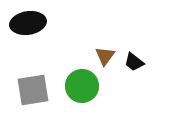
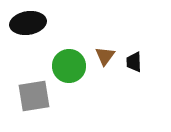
black trapezoid: rotated 50 degrees clockwise
green circle: moved 13 px left, 20 px up
gray square: moved 1 px right, 6 px down
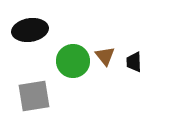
black ellipse: moved 2 px right, 7 px down
brown triangle: rotated 15 degrees counterclockwise
green circle: moved 4 px right, 5 px up
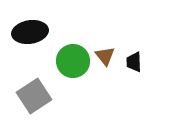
black ellipse: moved 2 px down
gray square: rotated 24 degrees counterclockwise
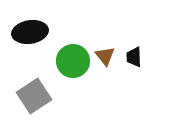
black trapezoid: moved 5 px up
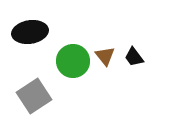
black trapezoid: rotated 35 degrees counterclockwise
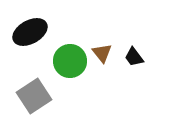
black ellipse: rotated 20 degrees counterclockwise
brown triangle: moved 3 px left, 3 px up
green circle: moved 3 px left
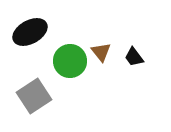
brown triangle: moved 1 px left, 1 px up
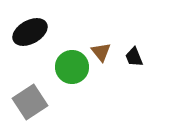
black trapezoid: rotated 15 degrees clockwise
green circle: moved 2 px right, 6 px down
gray square: moved 4 px left, 6 px down
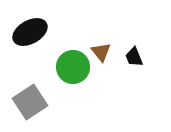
green circle: moved 1 px right
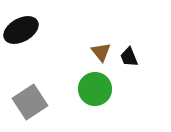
black ellipse: moved 9 px left, 2 px up
black trapezoid: moved 5 px left
green circle: moved 22 px right, 22 px down
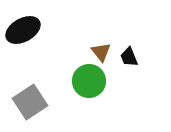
black ellipse: moved 2 px right
green circle: moved 6 px left, 8 px up
